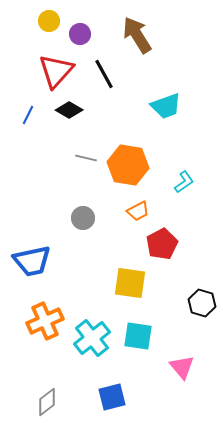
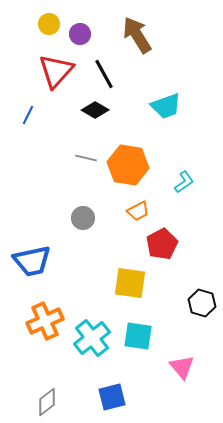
yellow circle: moved 3 px down
black diamond: moved 26 px right
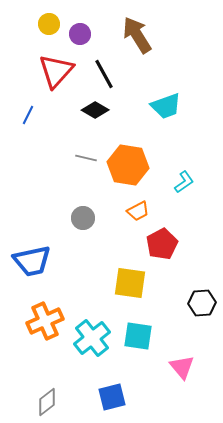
black hexagon: rotated 20 degrees counterclockwise
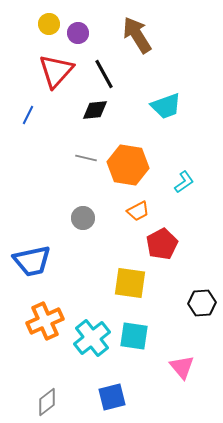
purple circle: moved 2 px left, 1 px up
black diamond: rotated 36 degrees counterclockwise
cyan square: moved 4 px left
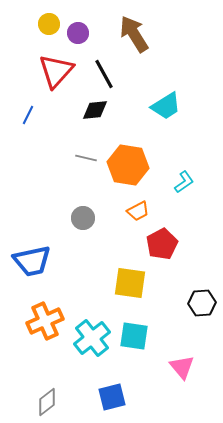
brown arrow: moved 3 px left, 1 px up
cyan trapezoid: rotated 12 degrees counterclockwise
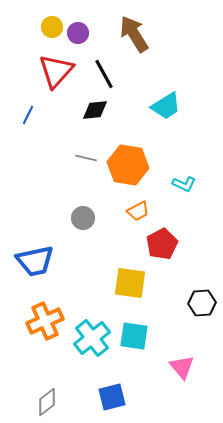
yellow circle: moved 3 px right, 3 px down
cyan L-shape: moved 2 px down; rotated 60 degrees clockwise
blue trapezoid: moved 3 px right
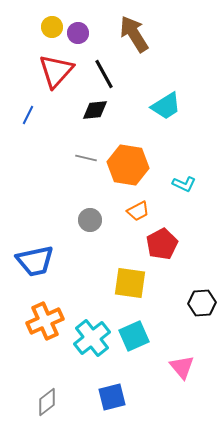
gray circle: moved 7 px right, 2 px down
cyan square: rotated 32 degrees counterclockwise
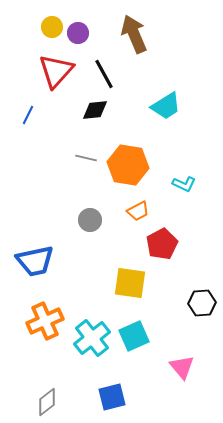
brown arrow: rotated 9 degrees clockwise
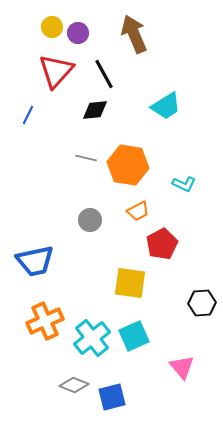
gray diamond: moved 27 px right, 17 px up; rotated 60 degrees clockwise
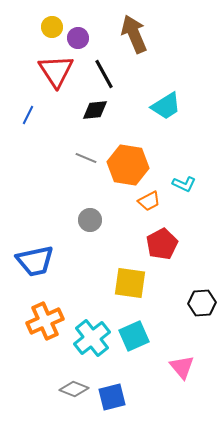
purple circle: moved 5 px down
red triangle: rotated 15 degrees counterclockwise
gray line: rotated 10 degrees clockwise
orange trapezoid: moved 11 px right, 10 px up
gray diamond: moved 4 px down
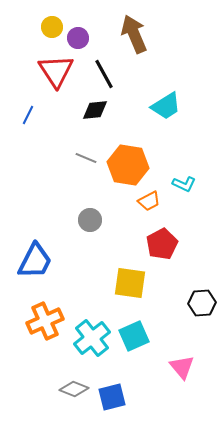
blue trapezoid: rotated 51 degrees counterclockwise
